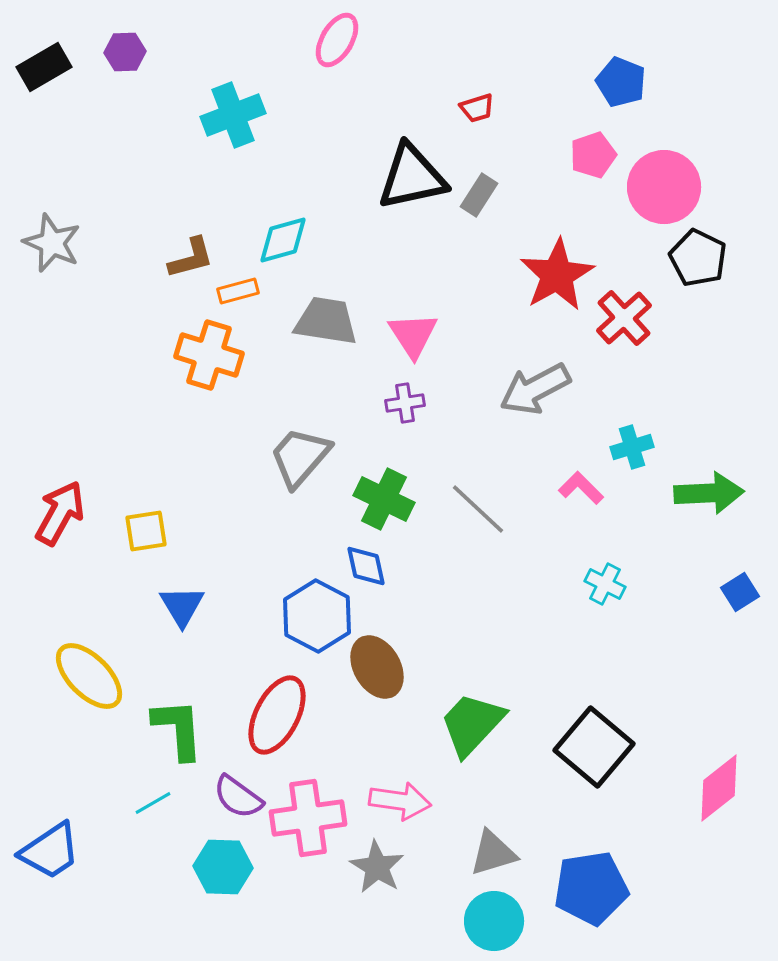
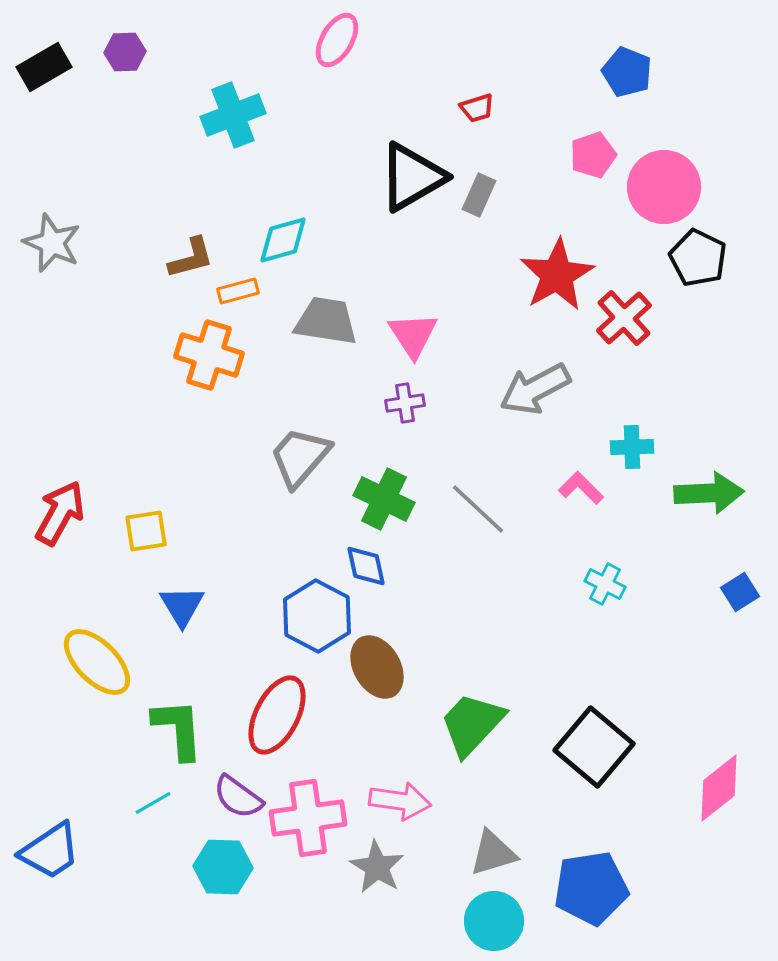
blue pentagon at (621, 82): moved 6 px right, 10 px up
black triangle at (412, 177): rotated 18 degrees counterclockwise
gray rectangle at (479, 195): rotated 9 degrees counterclockwise
cyan cross at (632, 447): rotated 15 degrees clockwise
yellow ellipse at (89, 676): moved 8 px right, 14 px up
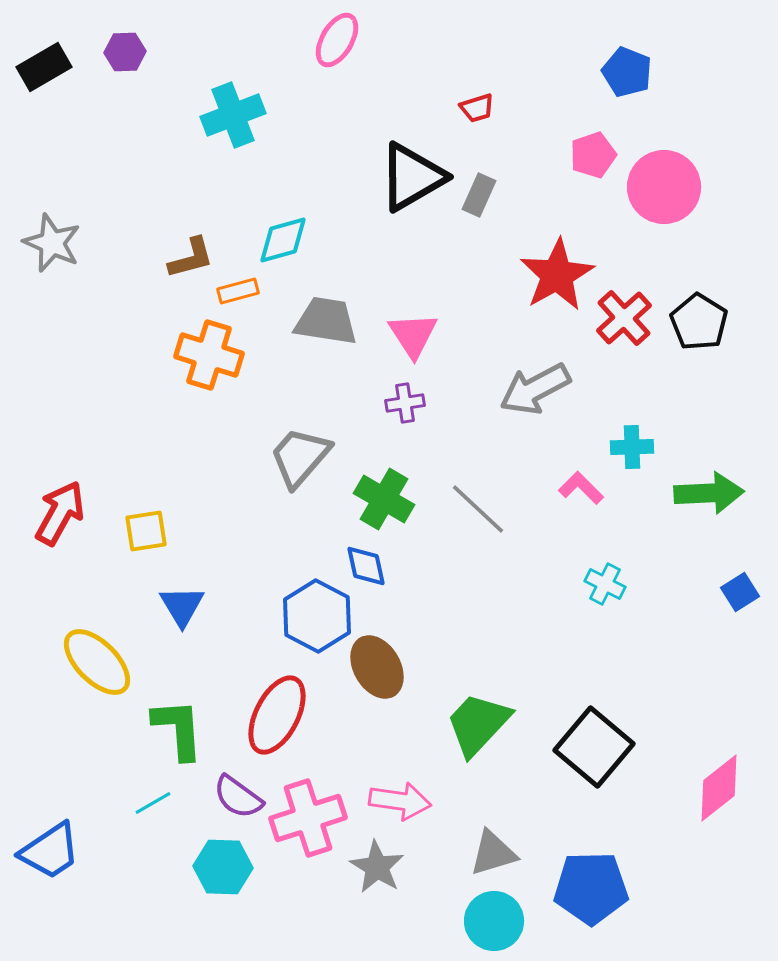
black pentagon at (698, 258): moved 1 px right, 64 px down; rotated 6 degrees clockwise
green cross at (384, 499): rotated 4 degrees clockwise
green trapezoid at (472, 724): moved 6 px right
pink cross at (308, 818): rotated 10 degrees counterclockwise
blue pentagon at (591, 888): rotated 8 degrees clockwise
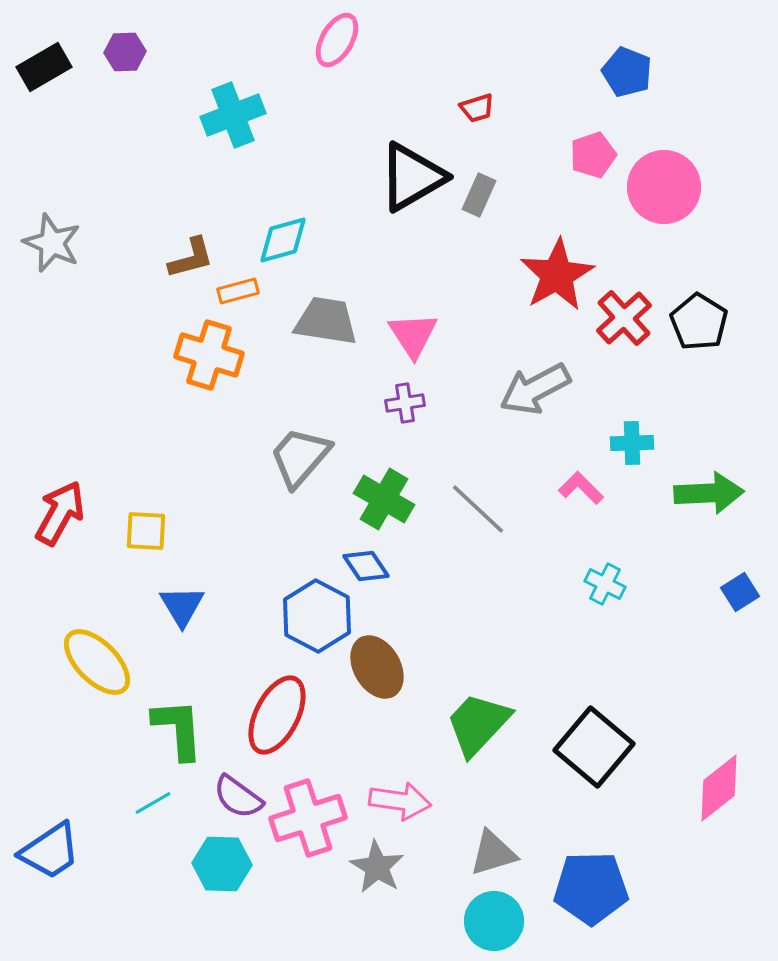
cyan cross at (632, 447): moved 4 px up
yellow square at (146, 531): rotated 12 degrees clockwise
blue diamond at (366, 566): rotated 21 degrees counterclockwise
cyan hexagon at (223, 867): moved 1 px left, 3 px up
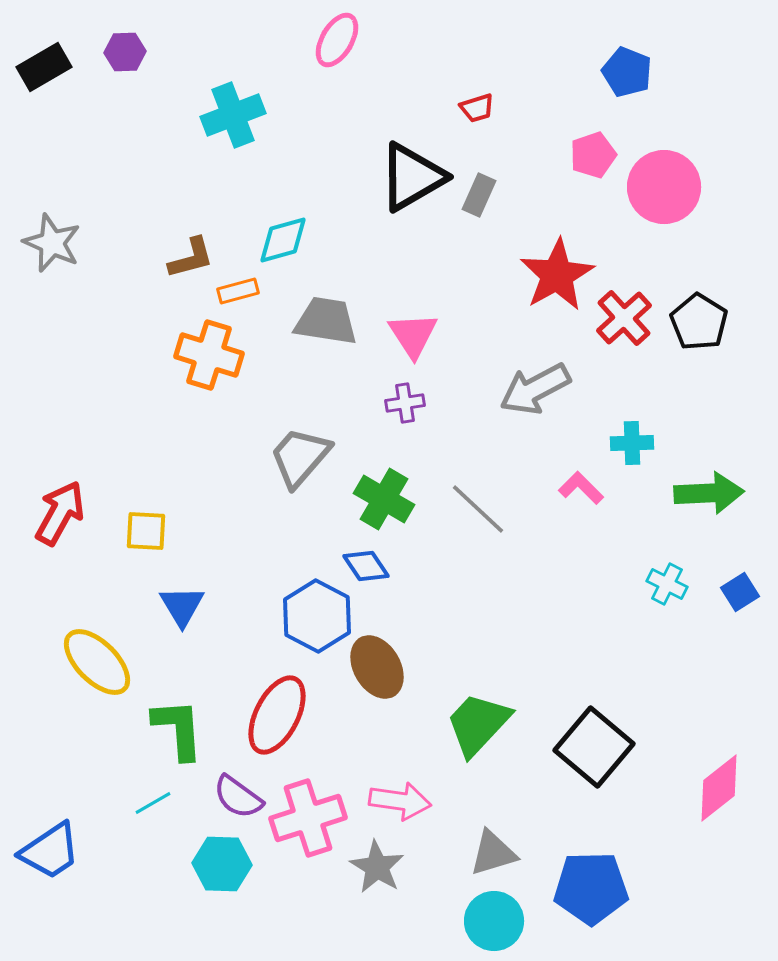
cyan cross at (605, 584): moved 62 px right
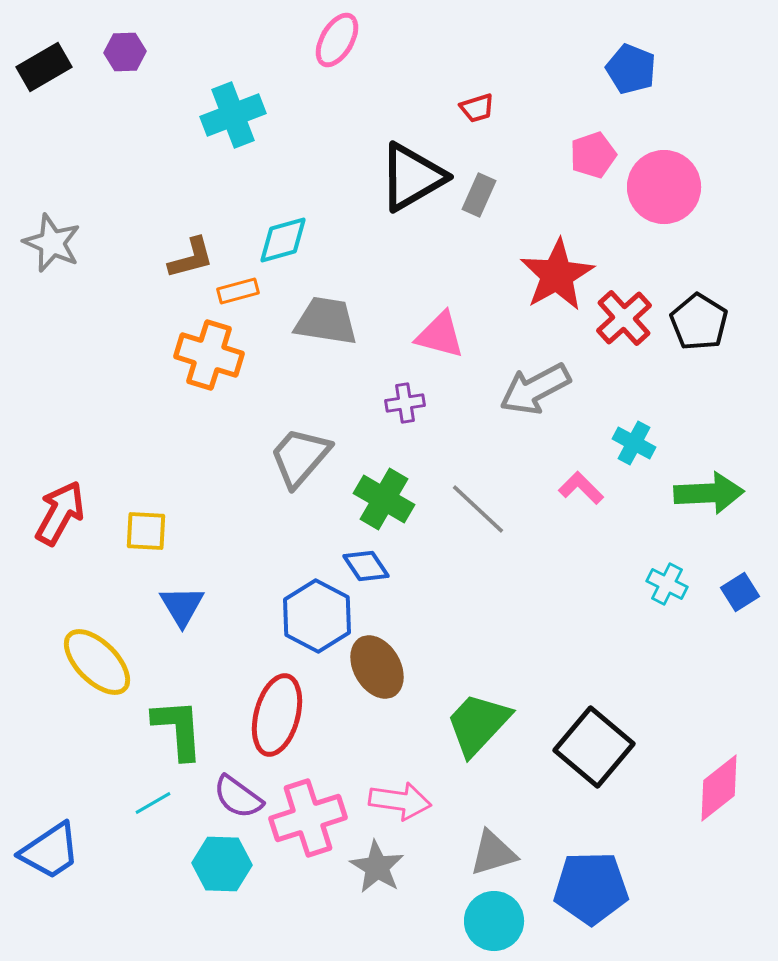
blue pentagon at (627, 72): moved 4 px right, 3 px up
pink triangle at (413, 335): moved 27 px right; rotated 42 degrees counterclockwise
cyan cross at (632, 443): moved 2 px right; rotated 30 degrees clockwise
red ellipse at (277, 715): rotated 12 degrees counterclockwise
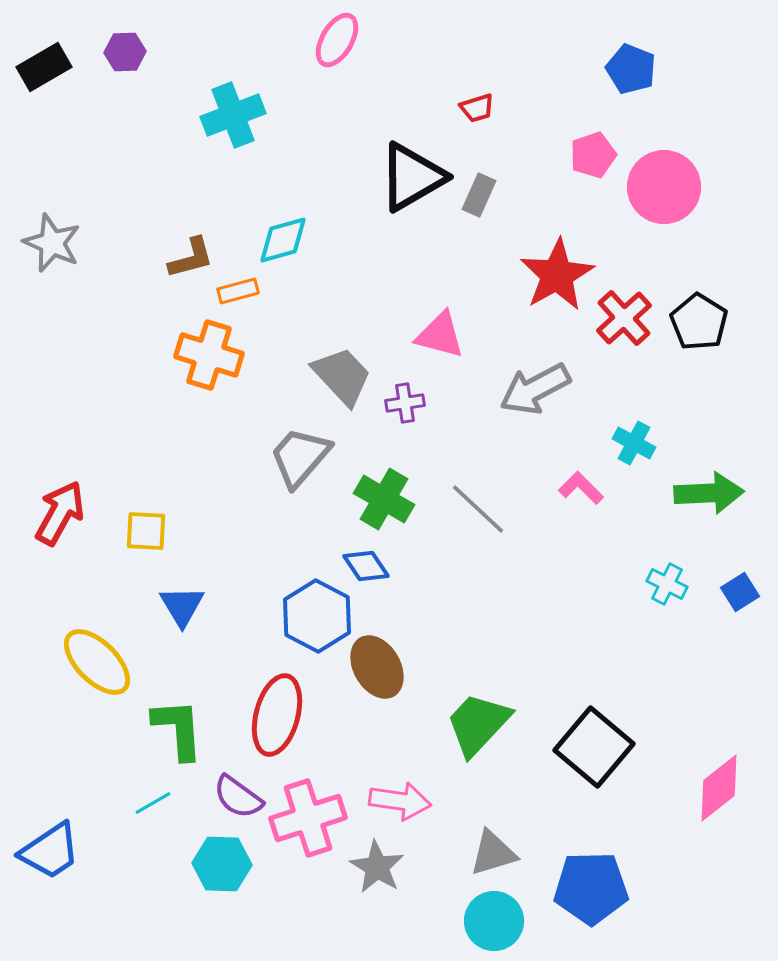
gray trapezoid at (326, 321): moved 16 px right, 55 px down; rotated 38 degrees clockwise
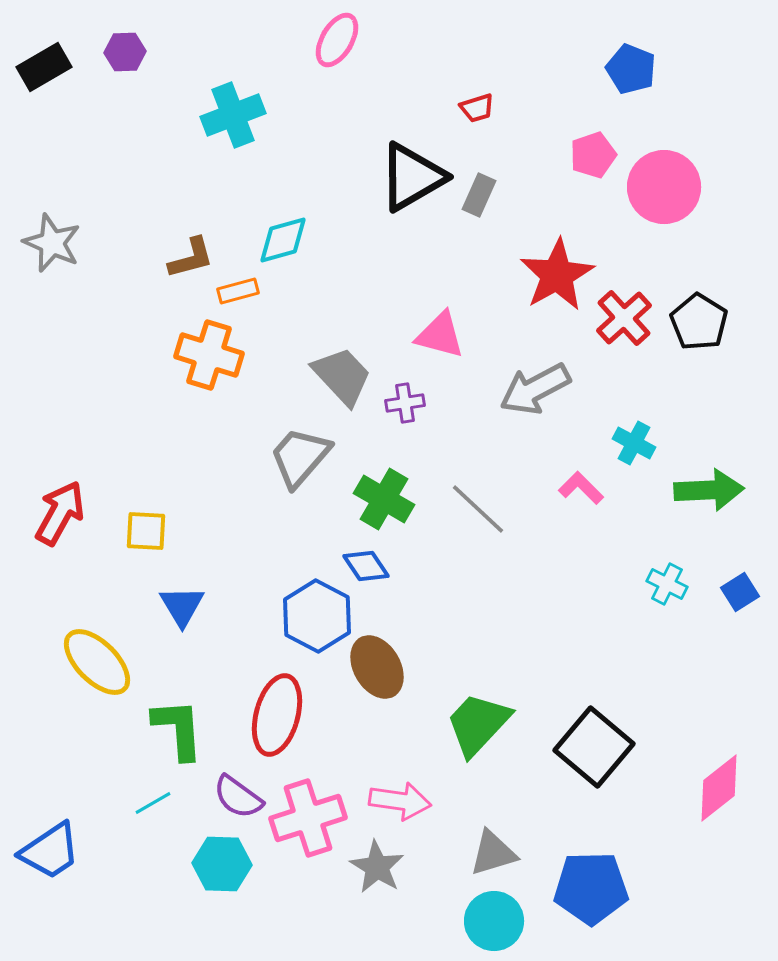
green arrow at (709, 493): moved 3 px up
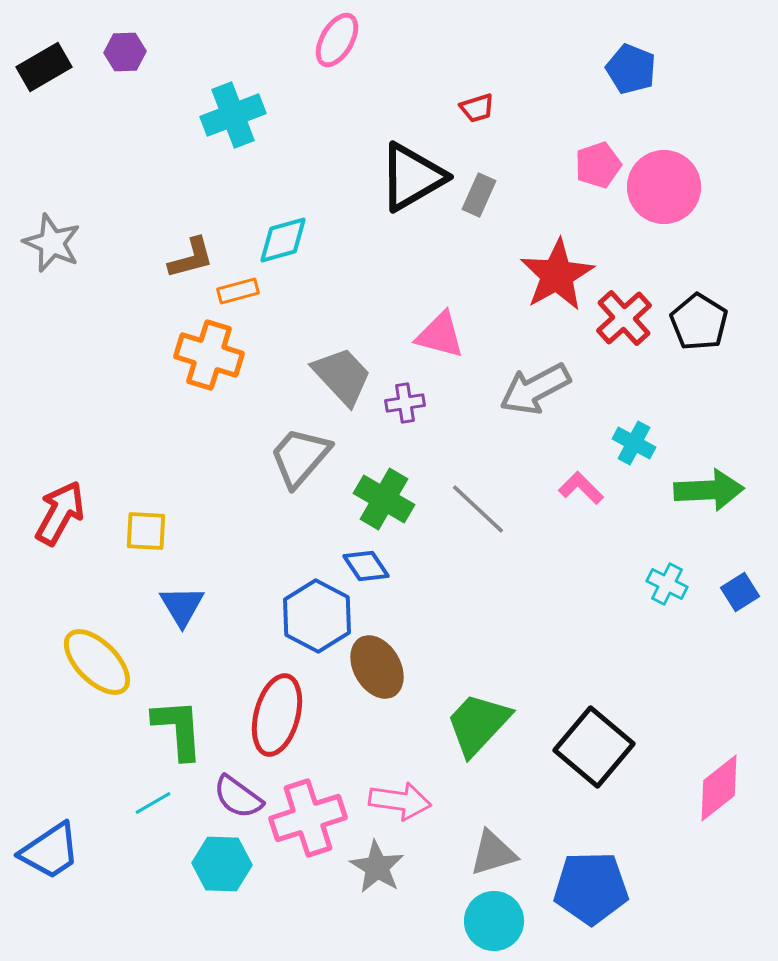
pink pentagon at (593, 155): moved 5 px right, 10 px down
